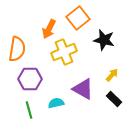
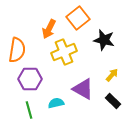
orange semicircle: moved 1 px down
black rectangle: moved 1 px left, 2 px down
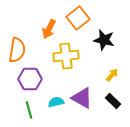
yellow cross: moved 2 px right, 4 px down; rotated 15 degrees clockwise
purple triangle: moved 1 px left, 9 px down
cyan semicircle: moved 1 px up
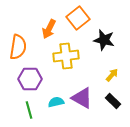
orange semicircle: moved 1 px right, 3 px up
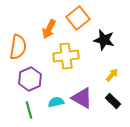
purple hexagon: rotated 25 degrees counterclockwise
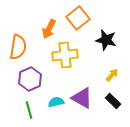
black star: moved 2 px right
yellow cross: moved 1 px left, 1 px up
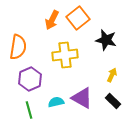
orange arrow: moved 3 px right, 9 px up
yellow arrow: rotated 16 degrees counterclockwise
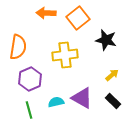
orange arrow: moved 6 px left, 7 px up; rotated 66 degrees clockwise
yellow arrow: rotated 24 degrees clockwise
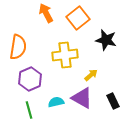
orange arrow: rotated 60 degrees clockwise
yellow arrow: moved 21 px left
black rectangle: rotated 21 degrees clockwise
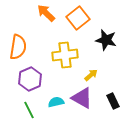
orange arrow: rotated 18 degrees counterclockwise
green line: rotated 12 degrees counterclockwise
